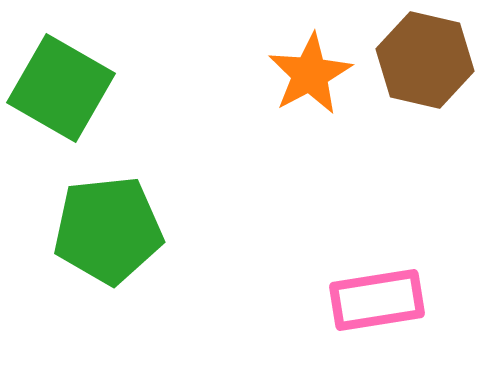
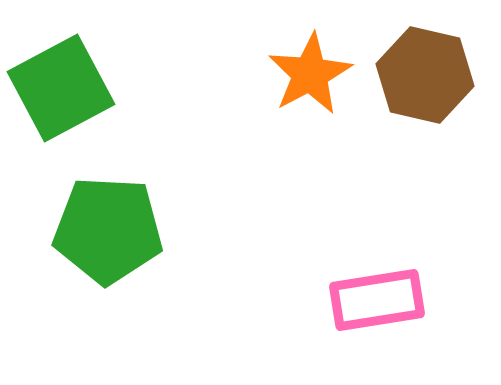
brown hexagon: moved 15 px down
green square: rotated 32 degrees clockwise
green pentagon: rotated 9 degrees clockwise
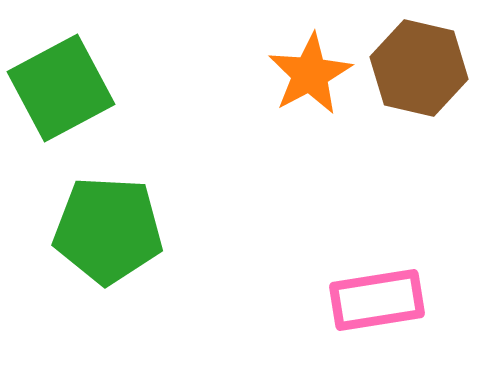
brown hexagon: moved 6 px left, 7 px up
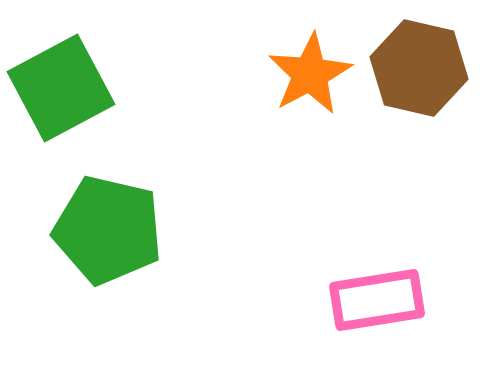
green pentagon: rotated 10 degrees clockwise
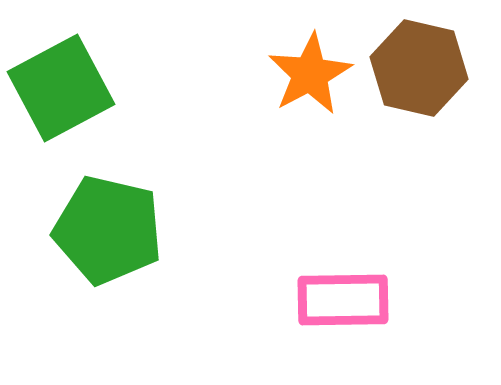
pink rectangle: moved 34 px left; rotated 8 degrees clockwise
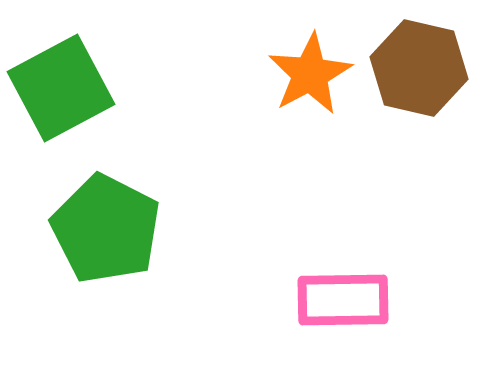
green pentagon: moved 2 px left, 1 px up; rotated 14 degrees clockwise
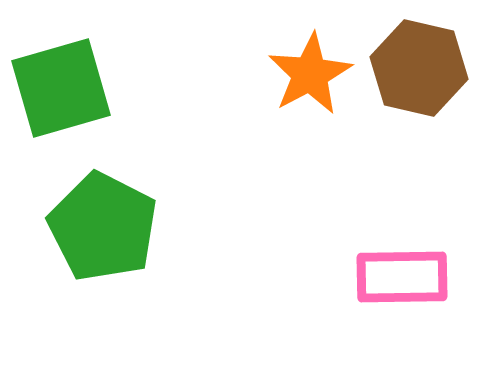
green square: rotated 12 degrees clockwise
green pentagon: moved 3 px left, 2 px up
pink rectangle: moved 59 px right, 23 px up
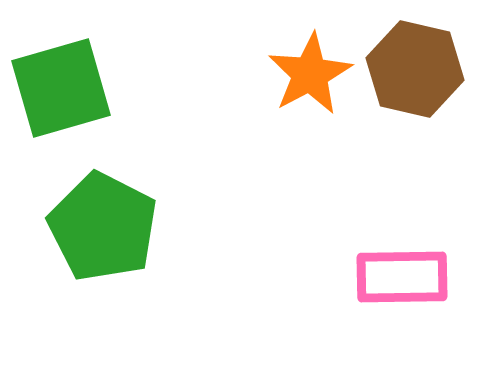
brown hexagon: moved 4 px left, 1 px down
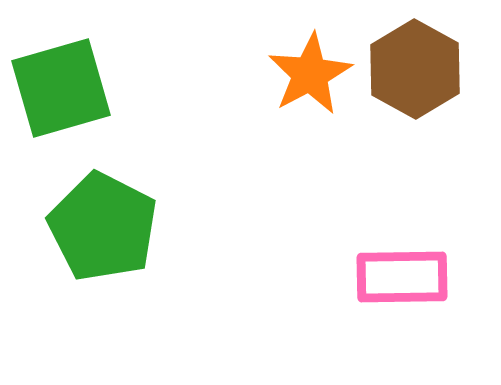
brown hexagon: rotated 16 degrees clockwise
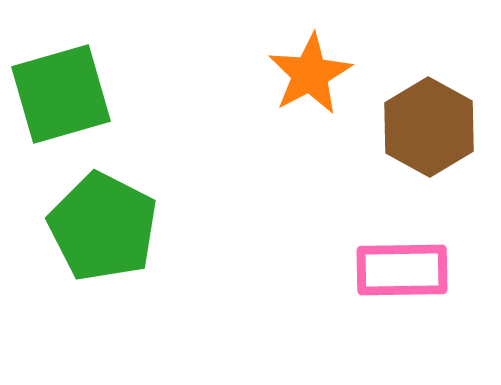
brown hexagon: moved 14 px right, 58 px down
green square: moved 6 px down
pink rectangle: moved 7 px up
